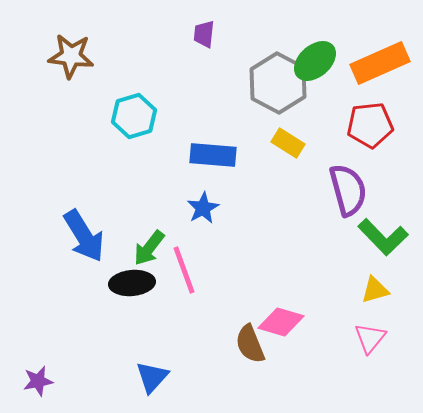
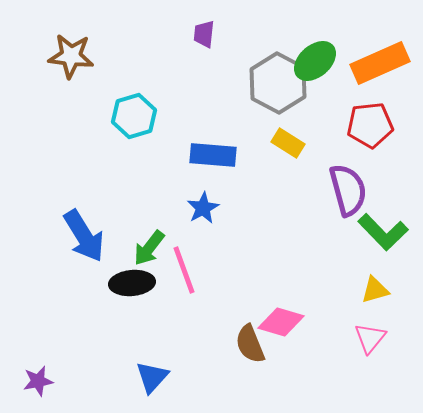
green L-shape: moved 5 px up
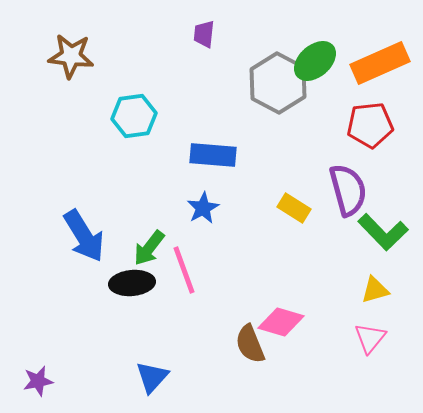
cyan hexagon: rotated 9 degrees clockwise
yellow rectangle: moved 6 px right, 65 px down
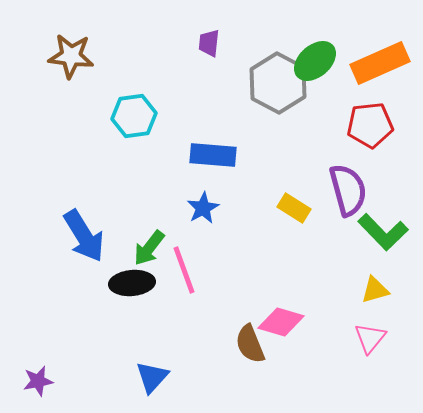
purple trapezoid: moved 5 px right, 9 px down
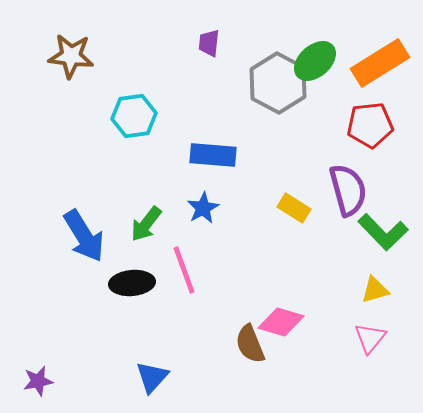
orange rectangle: rotated 8 degrees counterclockwise
green arrow: moved 3 px left, 24 px up
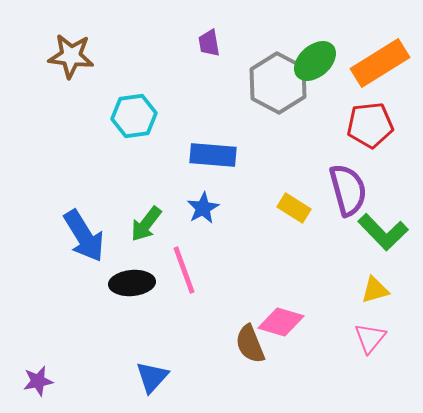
purple trapezoid: rotated 16 degrees counterclockwise
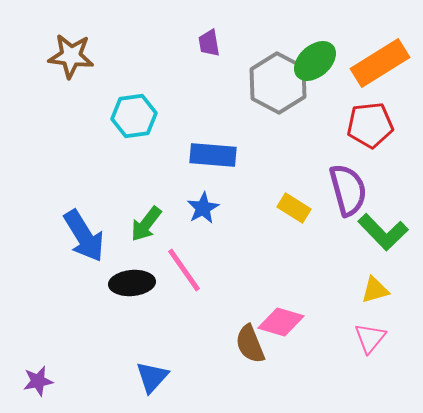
pink line: rotated 15 degrees counterclockwise
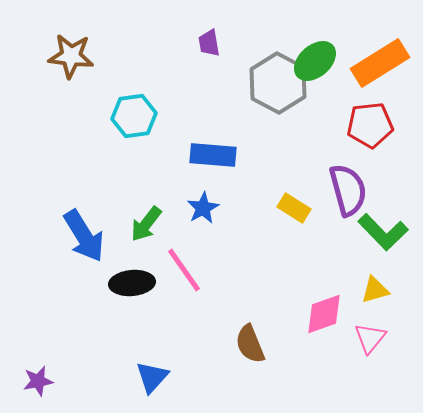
pink diamond: moved 43 px right, 8 px up; rotated 36 degrees counterclockwise
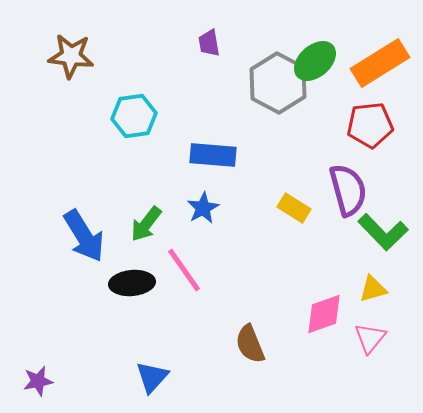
yellow triangle: moved 2 px left, 1 px up
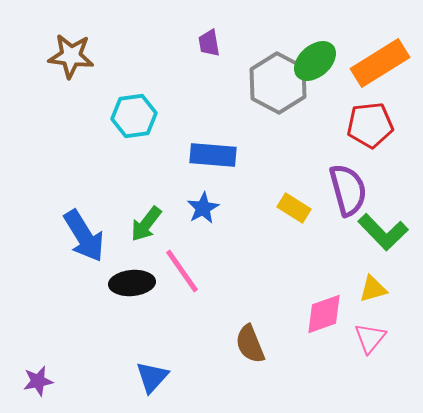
pink line: moved 2 px left, 1 px down
